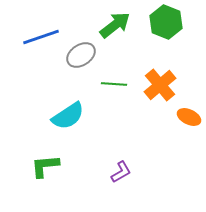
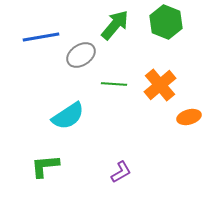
green arrow: rotated 12 degrees counterclockwise
blue line: rotated 9 degrees clockwise
orange ellipse: rotated 40 degrees counterclockwise
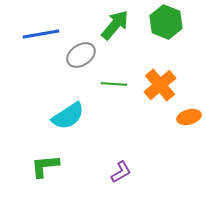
blue line: moved 3 px up
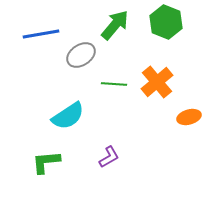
orange cross: moved 3 px left, 3 px up
green L-shape: moved 1 px right, 4 px up
purple L-shape: moved 12 px left, 15 px up
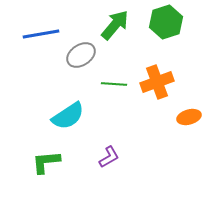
green hexagon: rotated 20 degrees clockwise
orange cross: rotated 20 degrees clockwise
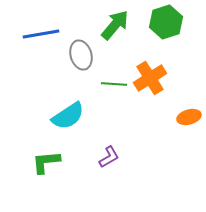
gray ellipse: rotated 72 degrees counterclockwise
orange cross: moved 7 px left, 4 px up; rotated 12 degrees counterclockwise
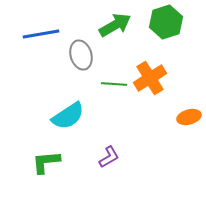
green arrow: rotated 20 degrees clockwise
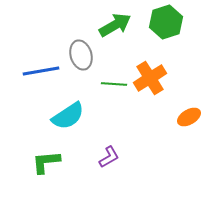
blue line: moved 37 px down
orange ellipse: rotated 15 degrees counterclockwise
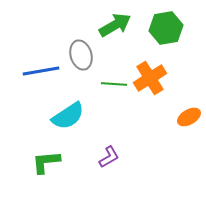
green hexagon: moved 6 px down; rotated 8 degrees clockwise
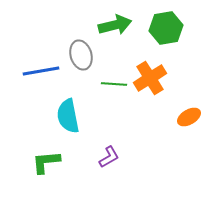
green arrow: rotated 16 degrees clockwise
cyan semicircle: rotated 112 degrees clockwise
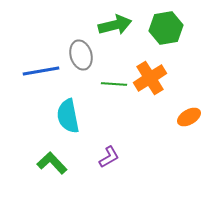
green L-shape: moved 6 px right, 1 px down; rotated 52 degrees clockwise
